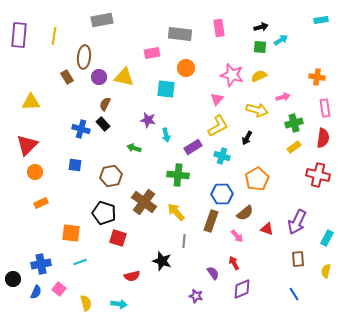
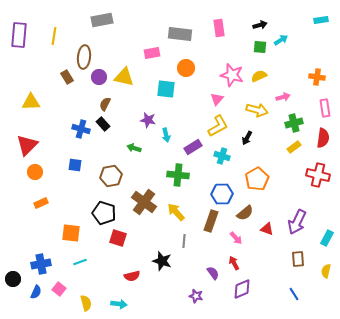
black arrow at (261, 27): moved 1 px left, 2 px up
pink arrow at (237, 236): moved 1 px left, 2 px down
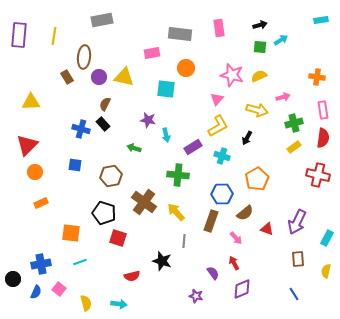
pink rectangle at (325, 108): moved 2 px left, 2 px down
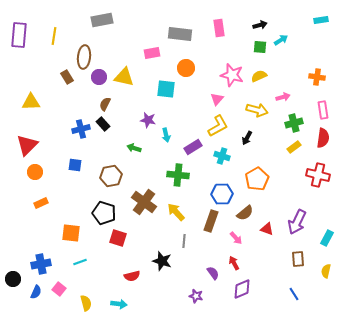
blue cross at (81, 129): rotated 30 degrees counterclockwise
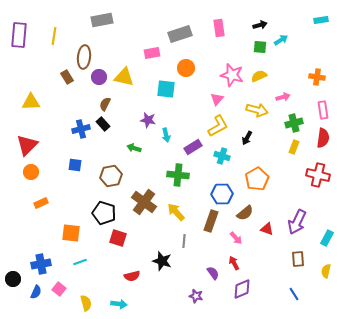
gray rectangle at (180, 34): rotated 25 degrees counterclockwise
yellow rectangle at (294, 147): rotated 32 degrees counterclockwise
orange circle at (35, 172): moved 4 px left
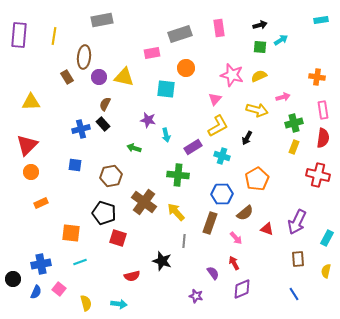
pink triangle at (217, 99): moved 2 px left
brown rectangle at (211, 221): moved 1 px left, 2 px down
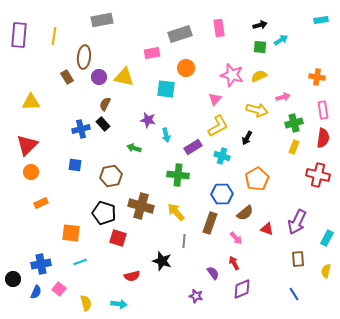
brown cross at (144, 202): moved 3 px left, 4 px down; rotated 20 degrees counterclockwise
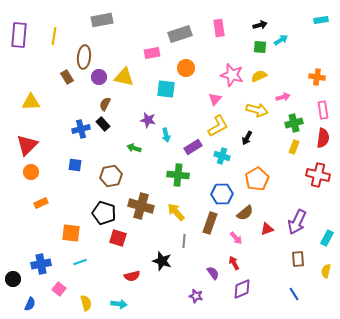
red triangle at (267, 229): rotated 40 degrees counterclockwise
blue semicircle at (36, 292): moved 6 px left, 12 px down
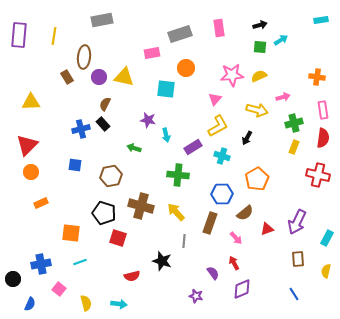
pink star at (232, 75): rotated 20 degrees counterclockwise
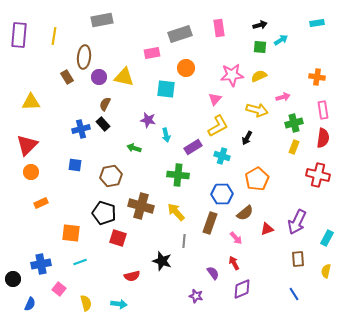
cyan rectangle at (321, 20): moved 4 px left, 3 px down
